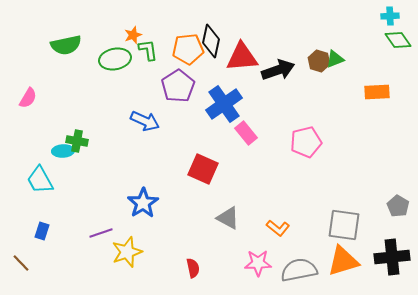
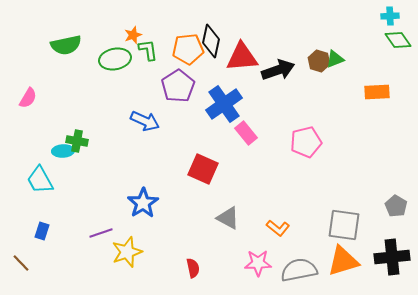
gray pentagon: moved 2 px left
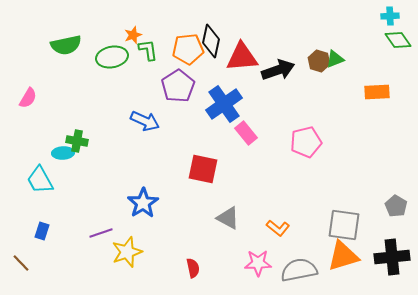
green ellipse: moved 3 px left, 2 px up
cyan ellipse: moved 2 px down
red square: rotated 12 degrees counterclockwise
orange triangle: moved 5 px up
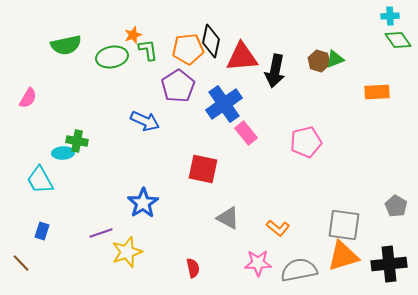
black arrow: moved 3 px left, 1 px down; rotated 120 degrees clockwise
black cross: moved 3 px left, 7 px down
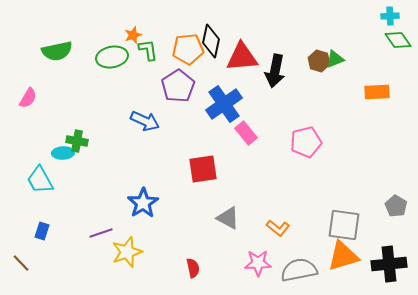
green semicircle: moved 9 px left, 6 px down
red square: rotated 20 degrees counterclockwise
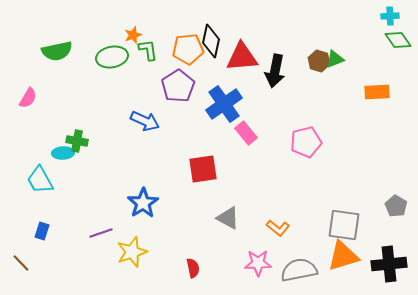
yellow star: moved 5 px right
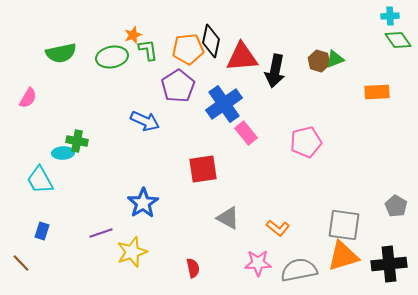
green semicircle: moved 4 px right, 2 px down
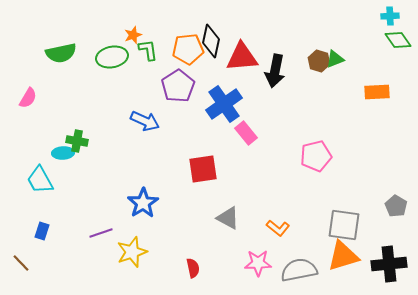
pink pentagon: moved 10 px right, 14 px down
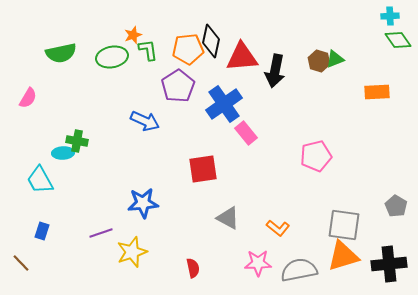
blue star: rotated 28 degrees clockwise
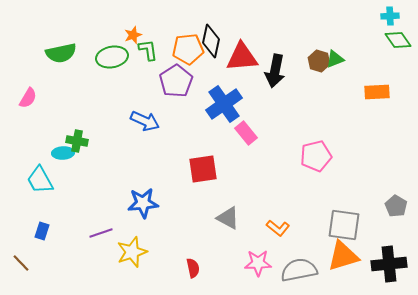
purple pentagon: moved 2 px left, 5 px up
